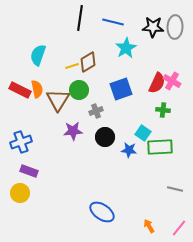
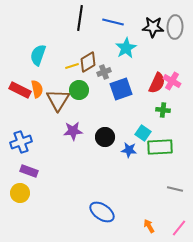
gray cross: moved 8 px right, 39 px up
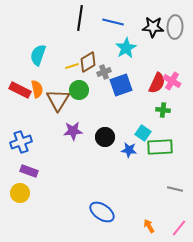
blue square: moved 4 px up
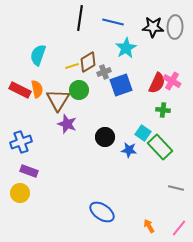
purple star: moved 6 px left, 7 px up; rotated 24 degrees clockwise
green rectangle: rotated 50 degrees clockwise
gray line: moved 1 px right, 1 px up
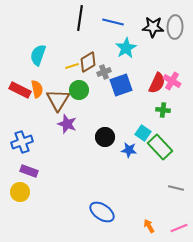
blue cross: moved 1 px right
yellow circle: moved 1 px up
pink line: rotated 30 degrees clockwise
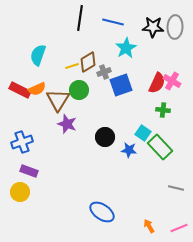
orange semicircle: rotated 78 degrees clockwise
